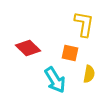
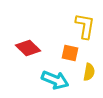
yellow L-shape: moved 1 px right, 2 px down
yellow semicircle: moved 2 px up
cyan arrow: rotated 36 degrees counterclockwise
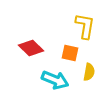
red diamond: moved 3 px right
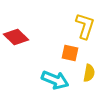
yellow L-shape: rotated 8 degrees clockwise
red diamond: moved 15 px left, 11 px up
yellow semicircle: moved 1 px down
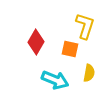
red diamond: moved 20 px right, 5 px down; rotated 75 degrees clockwise
orange square: moved 4 px up
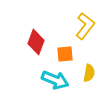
yellow L-shape: rotated 20 degrees clockwise
red diamond: rotated 10 degrees counterclockwise
orange square: moved 5 px left, 5 px down; rotated 18 degrees counterclockwise
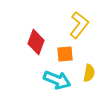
yellow L-shape: moved 6 px left, 1 px up
cyan arrow: moved 2 px right
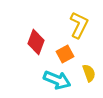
yellow L-shape: rotated 12 degrees counterclockwise
orange square: rotated 24 degrees counterclockwise
yellow semicircle: rotated 30 degrees counterclockwise
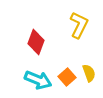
orange square: moved 2 px right, 23 px down; rotated 12 degrees counterclockwise
cyan arrow: moved 19 px left
